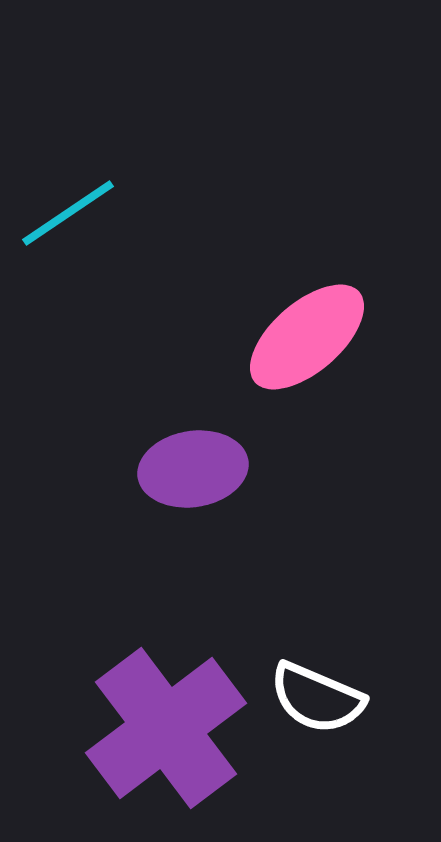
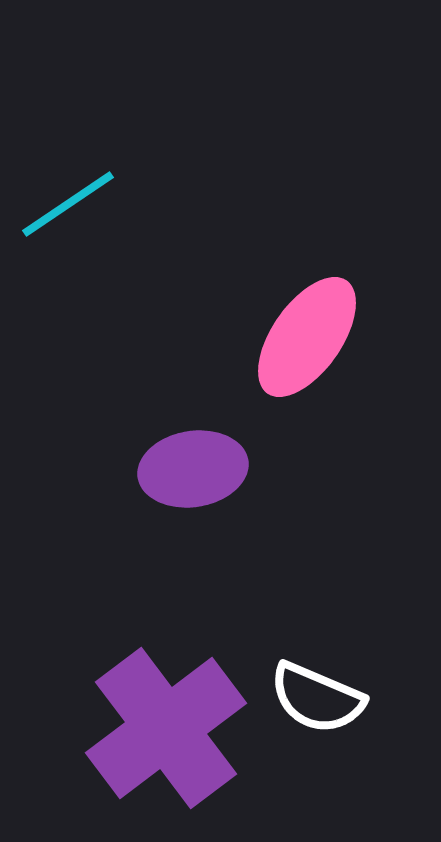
cyan line: moved 9 px up
pink ellipse: rotated 14 degrees counterclockwise
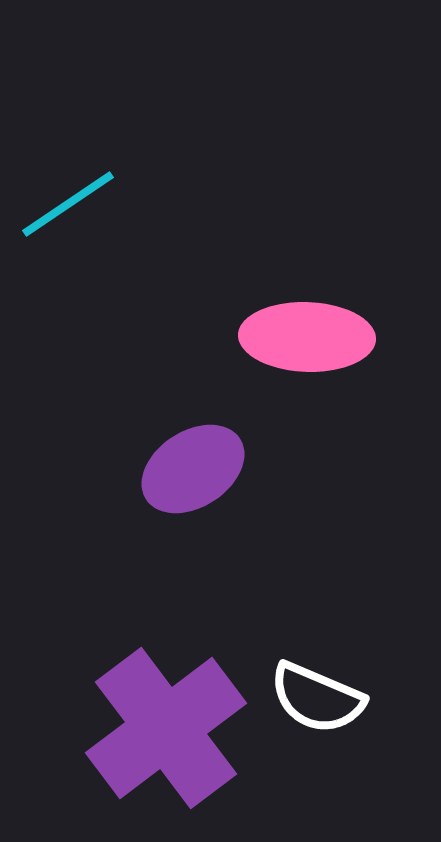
pink ellipse: rotated 57 degrees clockwise
purple ellipse: rotated 24 degrees counterclockwise
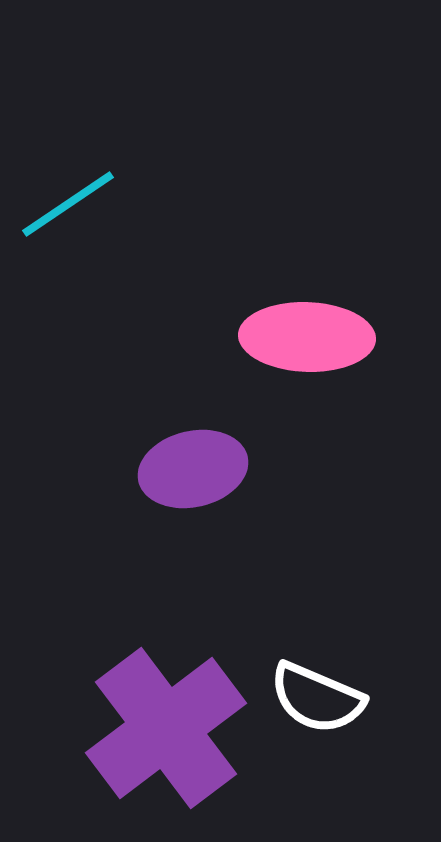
purple ellipse: rotated 20 degrees clockwise
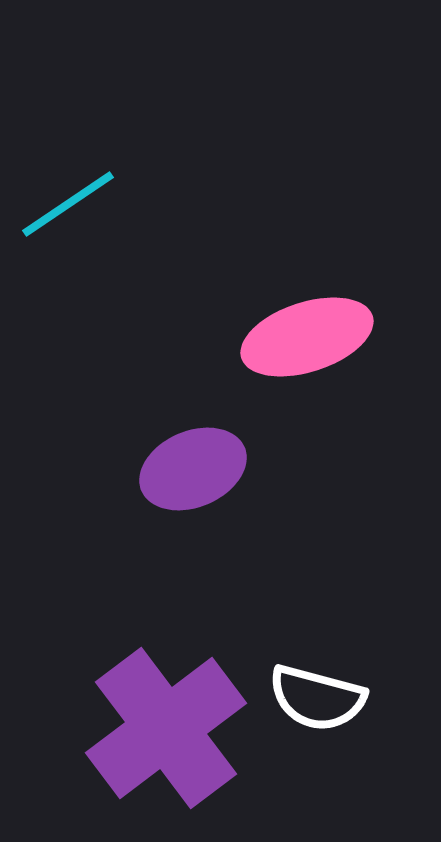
pink ellipse: rotated 20 degrees counterclockwise
purple ellipse: rotated 10 degrees counterclockwise
white semicircle: rotated 8 degrees counterclockwise
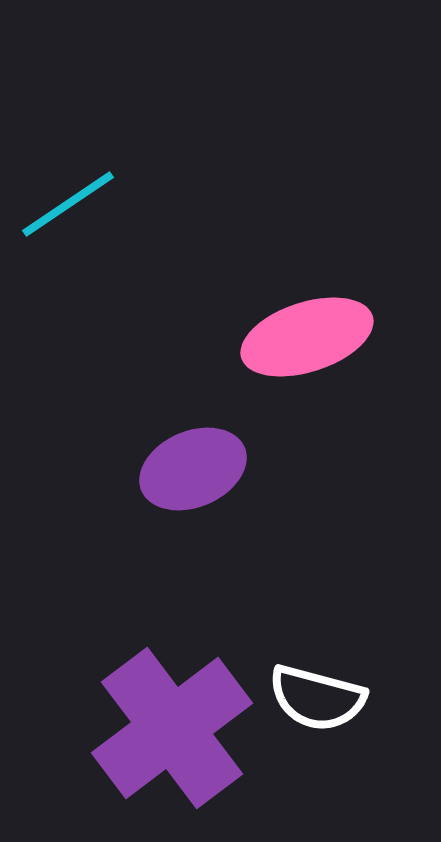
purple cross: moved 6 px right
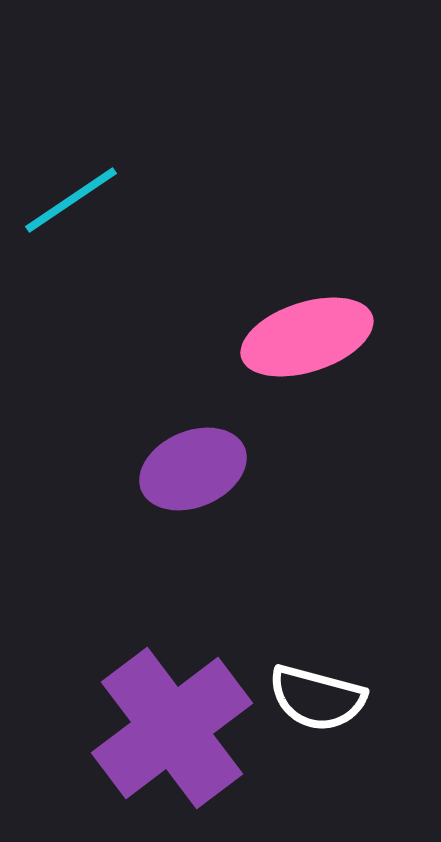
cyan line: moved 3 px right, 4 px up
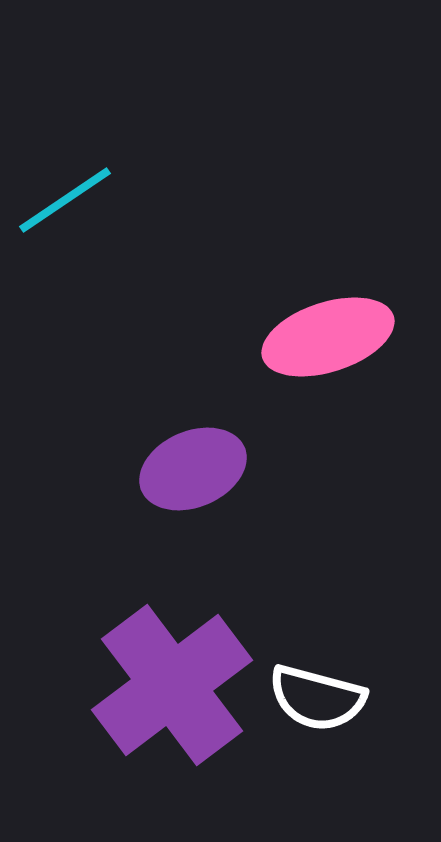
cyan line: moved 6 px left
pink ellipse: moved 21 px right
purple cross: moved 43 px up
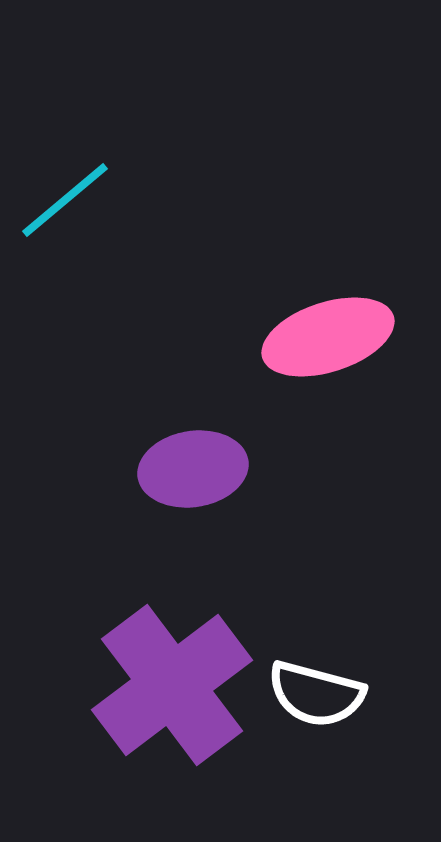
cyan line: rotated 6 degrees counterclockwise
purple ellipse: rotated 14 degrees clockwise
white semicircle: moved 1 px left, 4 px up
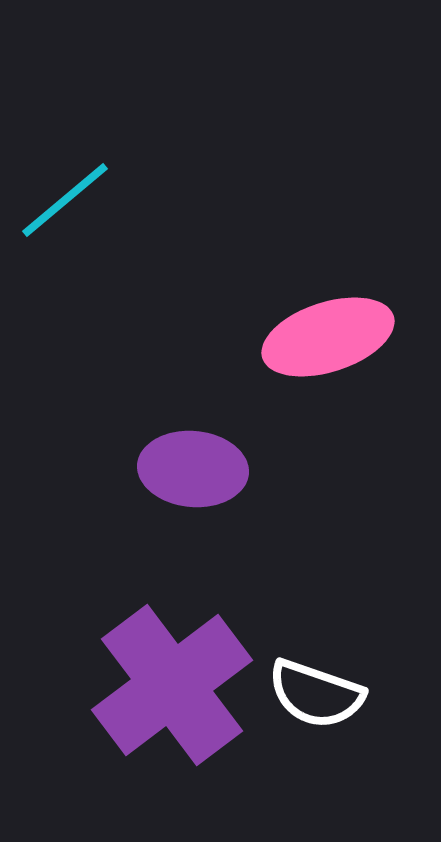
purple ellipse: rotated 14 degrees clockwise
white semicircle: rotated 4 degrees clockwise
